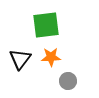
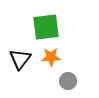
green square: moved 2 px down
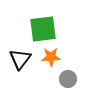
green square: moved 3 px left, 2 px down
gray circle: moved 2 px up
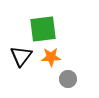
black triangle: moved 1 px right, 3 px up
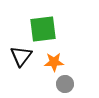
orange star: moved 3 px right, 5 px down
gray circle: moved 3 px left, 5 px down
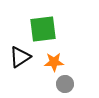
black triangle: moved 1 px left, 1 px down; rotated 20 degrees clockwise
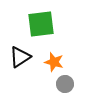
green square: moved 2 px left, 5 px up
orange star: rotated 18 degrees clockwise
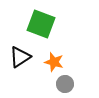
green square: rotated 28 degrees clockwise
